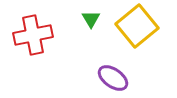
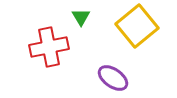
green triangle: moved 10 px left, 2 px up
red cross: moved 16 px right, 12 px down
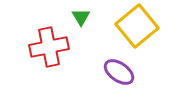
purple ellipse: moved 6 px right, 6 px up
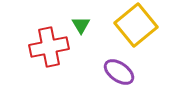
green triangle: moved 8 px down
yellow square: moved 1 px left, 1 px up
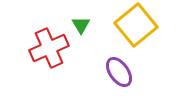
red cross: moved 1 px down; rotated 12 degrees counterclockwise
purple ellipse: rotated 20 degrees clockwise
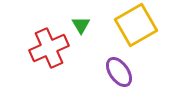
yellow square: rotated 9 degrees clockwise
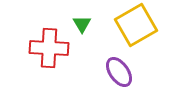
green triangle: moved 1 px right, 1 px up
red cross: rotated 27 degrees clockwise
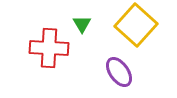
yellow square: rotated 18 degrees counterclockwise
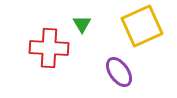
yellow square: moved 6 px right, 1 px down; rotated 24 degrees clockwise
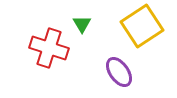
yellow square: rotated 9 degrees counterclockwise
red cross: rotated 15 degrees clockwise
